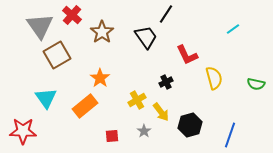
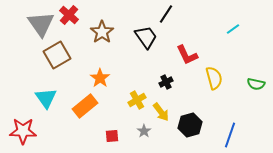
red cross: moved 3 px left
gray triangle: moved 1 px right, 2 px up
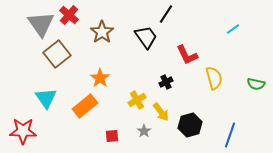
brown square: moved 1 px up; rotated 8 degrees counterclockwise
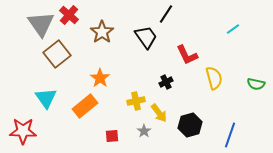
yellow cross: moved 1 px left, 1 px down; rotated 18 degrees clockwise
yellow arrow: moved 2 px left, 1 px down
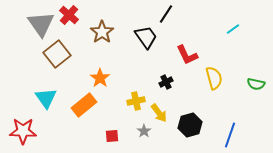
orange rectangle: moved 1 px left, 1 px up
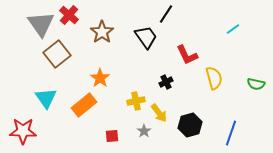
blue line: moved 1 px right, 2 px up
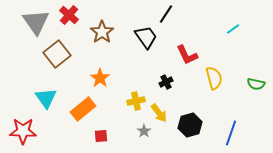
gray triangle: moved 5 px left, 2 px up
orange rectangle: moved 1 px left, 4 px down
red square: moved 11 px left
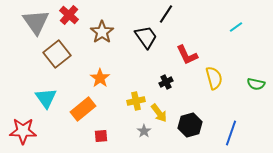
cyan line: moved 3 px right, 2 px up
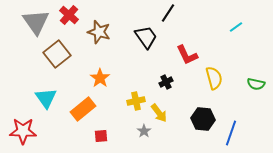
black line: moved 2 px right, 1 px up
brown star: moved 3 px left; rotated 20 degrees counterclockwise
black hexagon: moved 13 px right, 6 px up; rotated 20 degrees clockwise
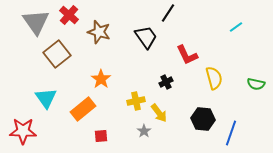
orange star: moved 1 px right, 1 px down
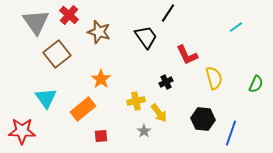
green semicircle: rotated 78 degrees counterclockwise
red star: moved 1 px left
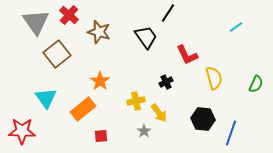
orange star: moved 1 px left, 2 px down
